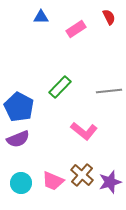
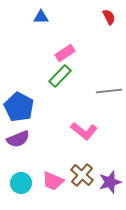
pink rectangle: moved 11 px left, 24 px down
green rectangle: moved 11 px up
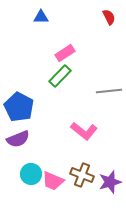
brown cross: rotated 20 degrees counterclockwise
cyan circle: moved 10 px right, 9 px up
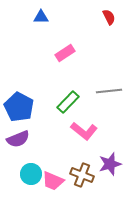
green rectangle: moved 8 px right, 26 px down
purple star: moved 18 px up
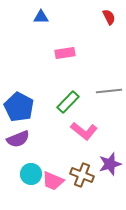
pink rectangle: rotated 24 degrees clockwise
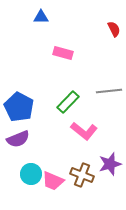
red semicircle: moved 5 px right, 12 px down
pink rectangle: moved 2 px left; rotated 24 degrees clockwise
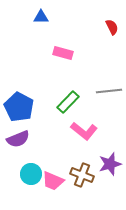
red semicircle: moved 2 px left, 2 px up
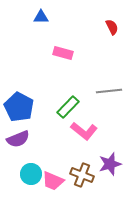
green rectangle: moved 5 px down
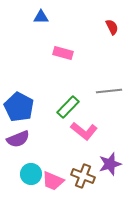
brown cross: moved 1 px right, 1 px down
